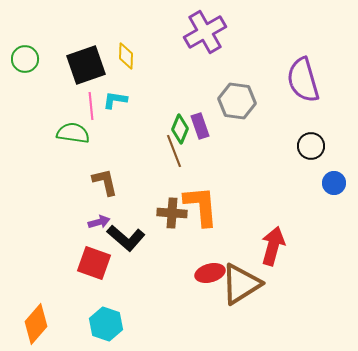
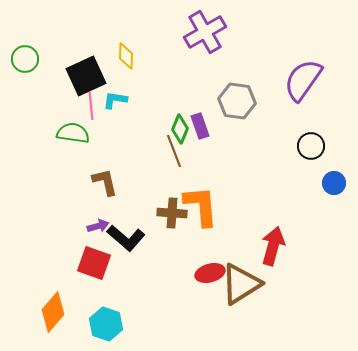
black square: moved 11 px down; rotated 6 degrees counterclockwise
purple semicircle: rotated 51 degrees clockwise
purple arrow: moved 1 px left, 4 px down
orange diamond: moved 17 px right, 12 px up
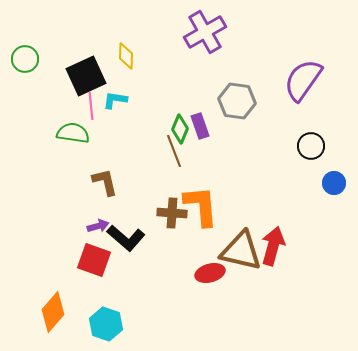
red square: moved 3 px up
brown triangle: moved 33 px up; rotated 45 degrees clockwise
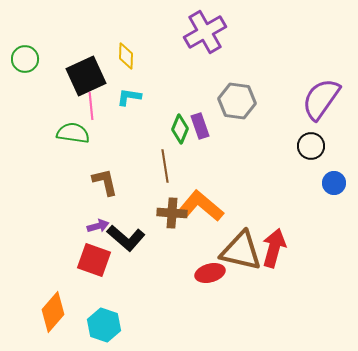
purple semicircle: moved 18 px right, 19 px down
cyan L-shape: moved 14 px right, 3 px up
brown line: moved 9 px left, 15 px down; rotated 12 degrees clockwise
orange L-shape: rotated 45 degrees counterclockwise
red arrow: moved 1 px right, 2 px down
cyan hexagon: moved 2 px left, 1 px down
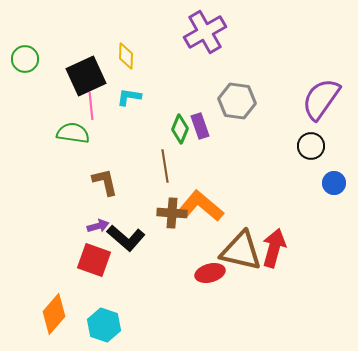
orange diamond: moved 1 px right, 2 px down
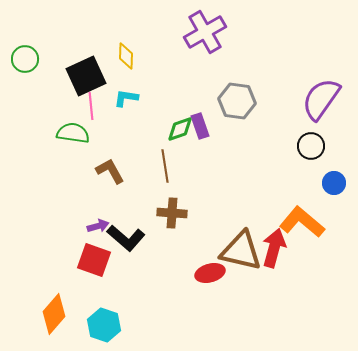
cyan L-shape: moved 3 px left, 1 px down
green diamond: rotated 48 degrees clockwise
brown L-shape: moved 5 px right, 11 px up; rotated 16 degrees counterclockwise
orange L-shape: moved 101 px right, 16 px down
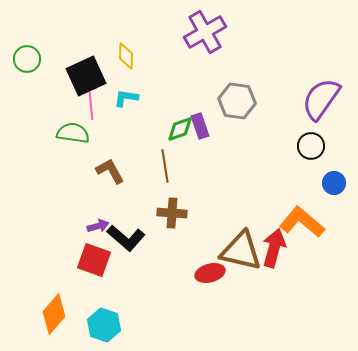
green circle: moved 2 px right
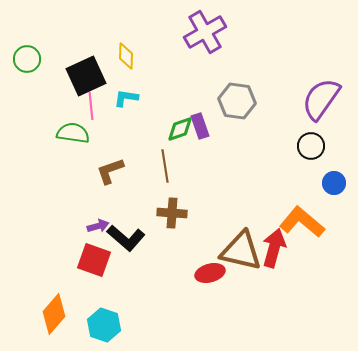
brown L-shape: rotated 80 degrees counterclockwise
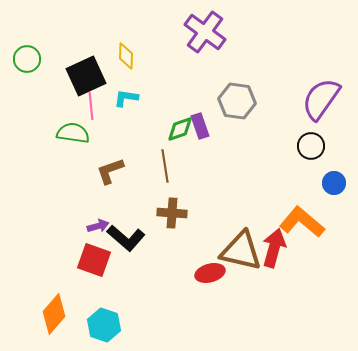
purple cross: rotated 24 degrees counterclockwise
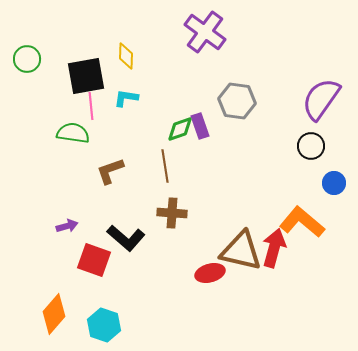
black square: rotated 15 degrees clockwise
purple arrow: moved 31 px left
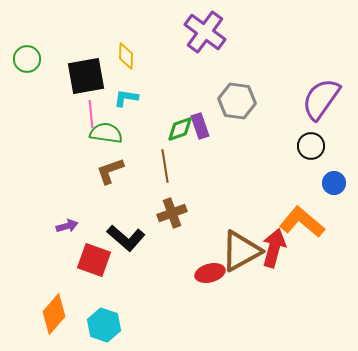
pink line: moved 8 px down
green semicircle: moved 33 px right
brown cross: rotated 24 degrees counterclockwise
brown triangle: rotated 42 degrees counterclockwise
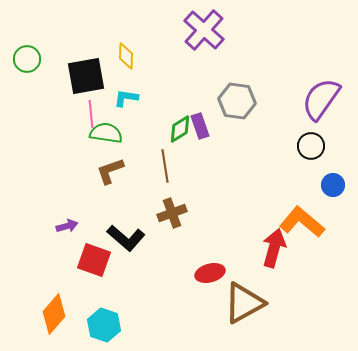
purple cross: moved 1 px left, 2 px up; rotated 6 degrees clockwise
green diamond: rotated 12 degrees counterclockwise
blue circle: moved 1 px left, 2 px down
brown triangle: moved 3 px right, 52 px down
